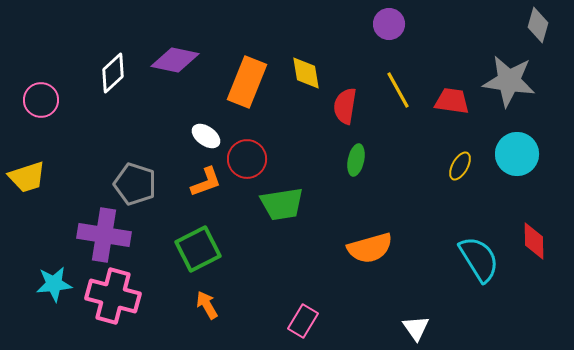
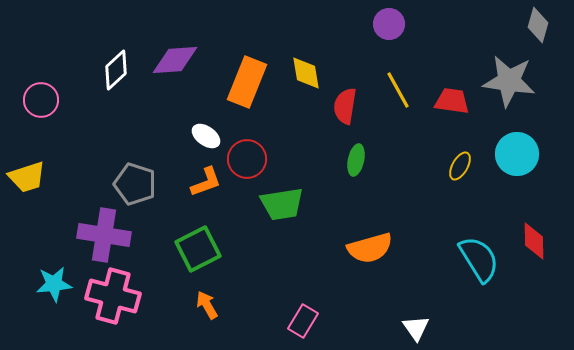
purple diamond: rotated 15 degrees counterclockwise
white diamond: moved 3 px right, 3 px up
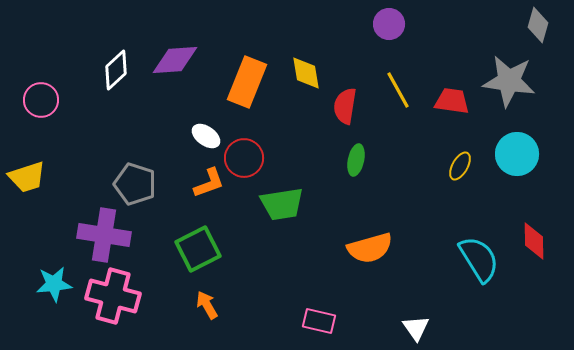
red circle: moved 3 px left, 1 px up
orange L-shape: moved 3 px right, 1 px down
pink rectangle: moved 16 px right; rotated 72 degrees clockwise
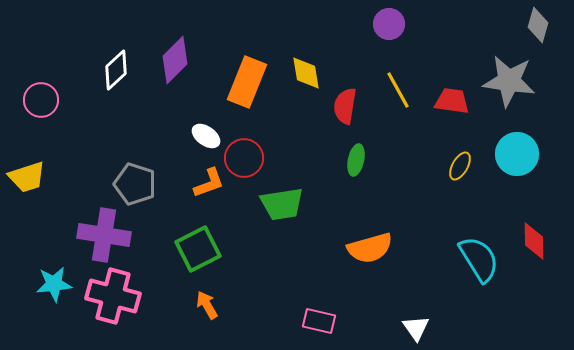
purple diamond: rotated 42 degrees counterclockwise
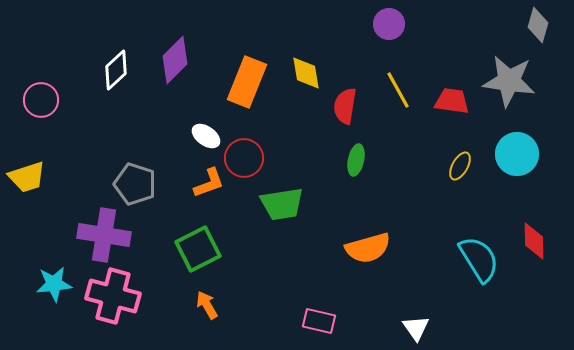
orange semicircle: moved 2 px left
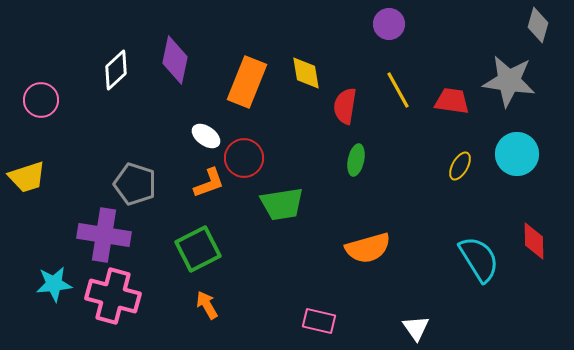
purple diamond: rotated 33 degrees counterclockwise
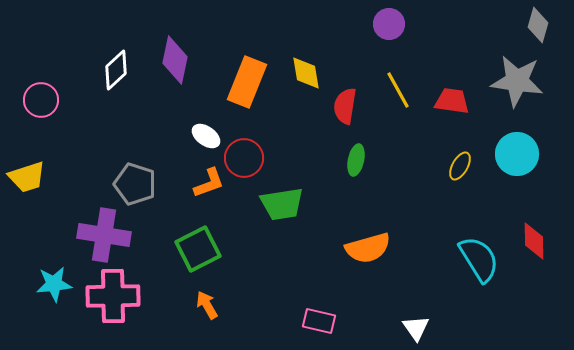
gray star: moved 8 px right
pink cross: rotated 16 degrees counterclockwise
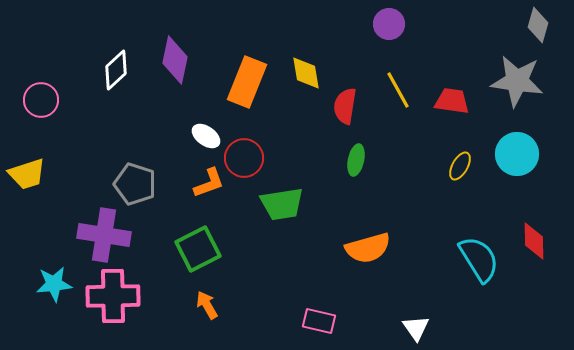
yellow trapezoid: moved 3 px up
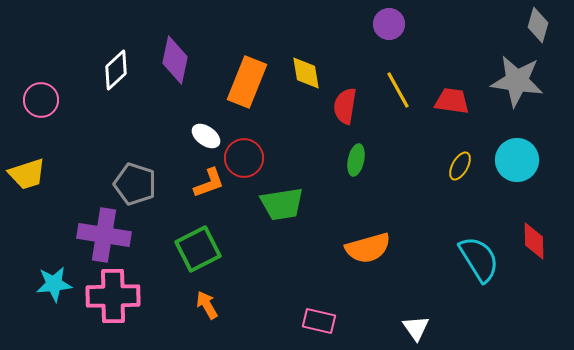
cyan circle: moved 6 px down
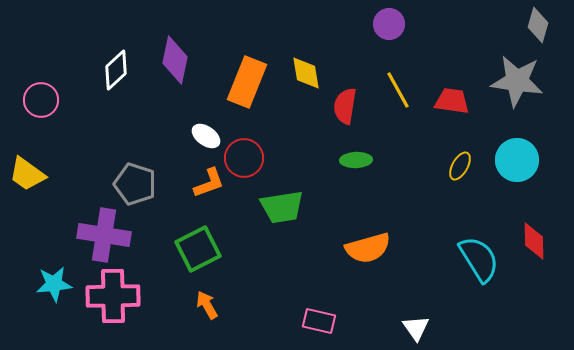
green ellipse: rotated 76 degrees clockwise
yellow trapezoid: rotated 54 degrees clockwise
green trapezoid: moved 3 px down
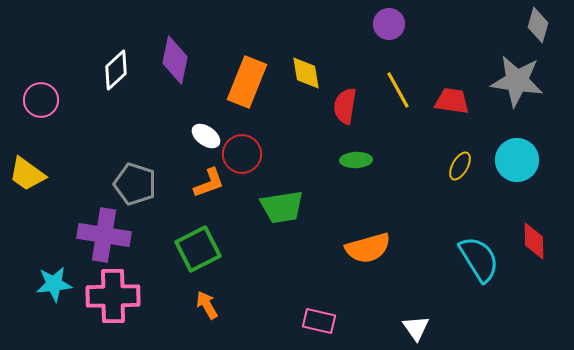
red circle: moved 2 px left, 4 px up
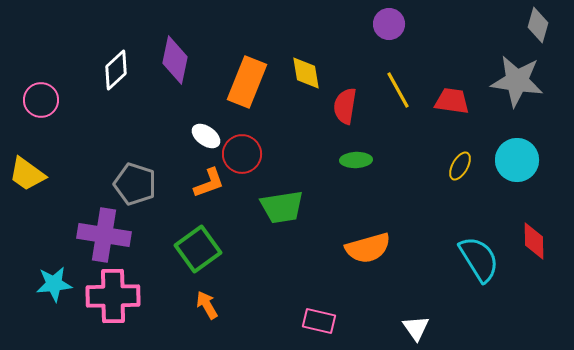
green square: rotated 9 degrees counterclockwise
